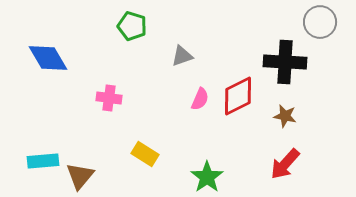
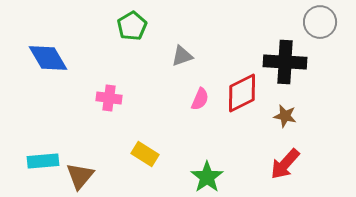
green pentagon: rotated 24 degrees clockwise
red diamond: moved 4 px right, 3 px up
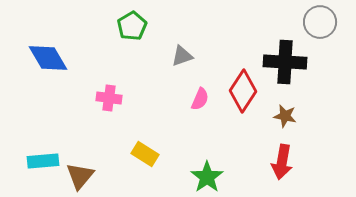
red diamond: moved 1 px right, 2 px up; rotated 30 degrees counterclockwise
red arrow: moved 3 px left, 2 px up; rotated 32 degrees counterclockwise
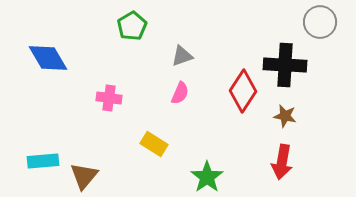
black cross: moved 3 px down
pink semicircle: moved 20 px left, 6 px up
yellow rectangle: moved 9 px right, 10 px up
brown triangle: moved 4 px right
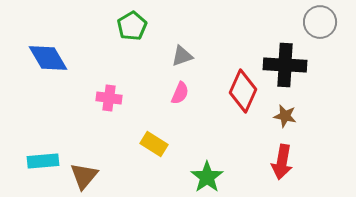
red diamond: rotated 9 degrees counterclockwise
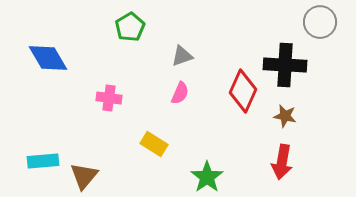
green pentagon: moved 2 px left, 1 px down
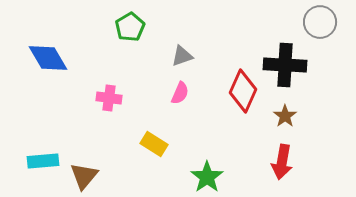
brown star: rotated 25 degrees clockwise
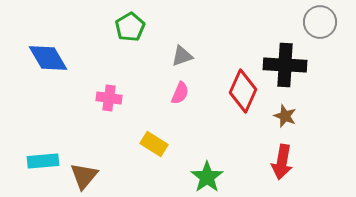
brown star: rotated 15 degrees counterclockwise
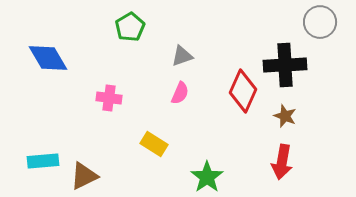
black cross: rotated 6 degrees counterclockwise
brown triangle: rotated 24 degrees clockwise
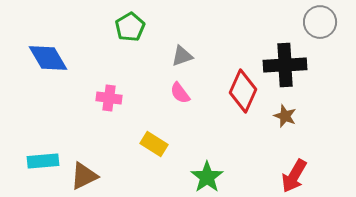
pink semicircle: rotated 120 degrees clockwise
red arrow: moved 12 px right, 14 px down; rotated 20 degrees clockwise
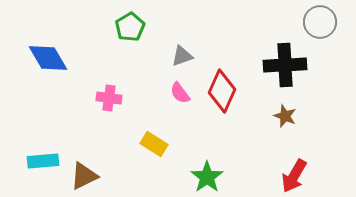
red diamond: moved 21 px left
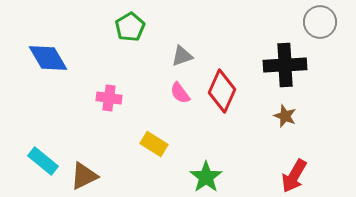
cyan rectangle: rotated 44 degrees clockwise
green star: moved 1 px left
